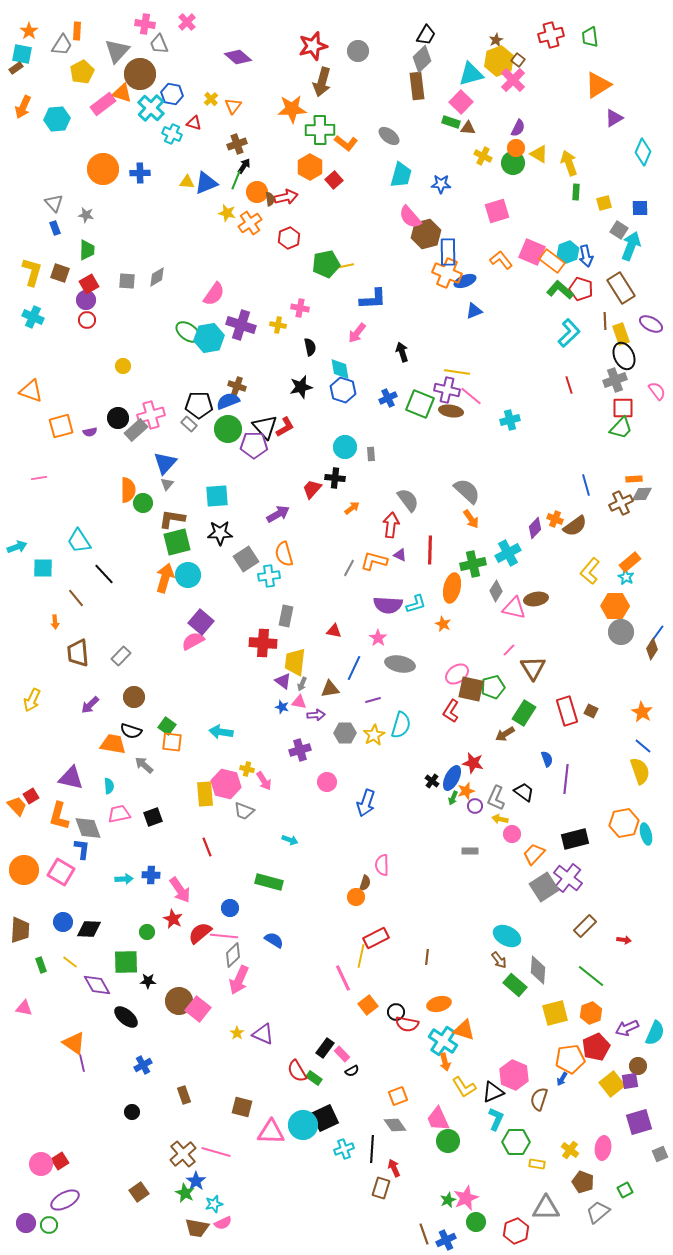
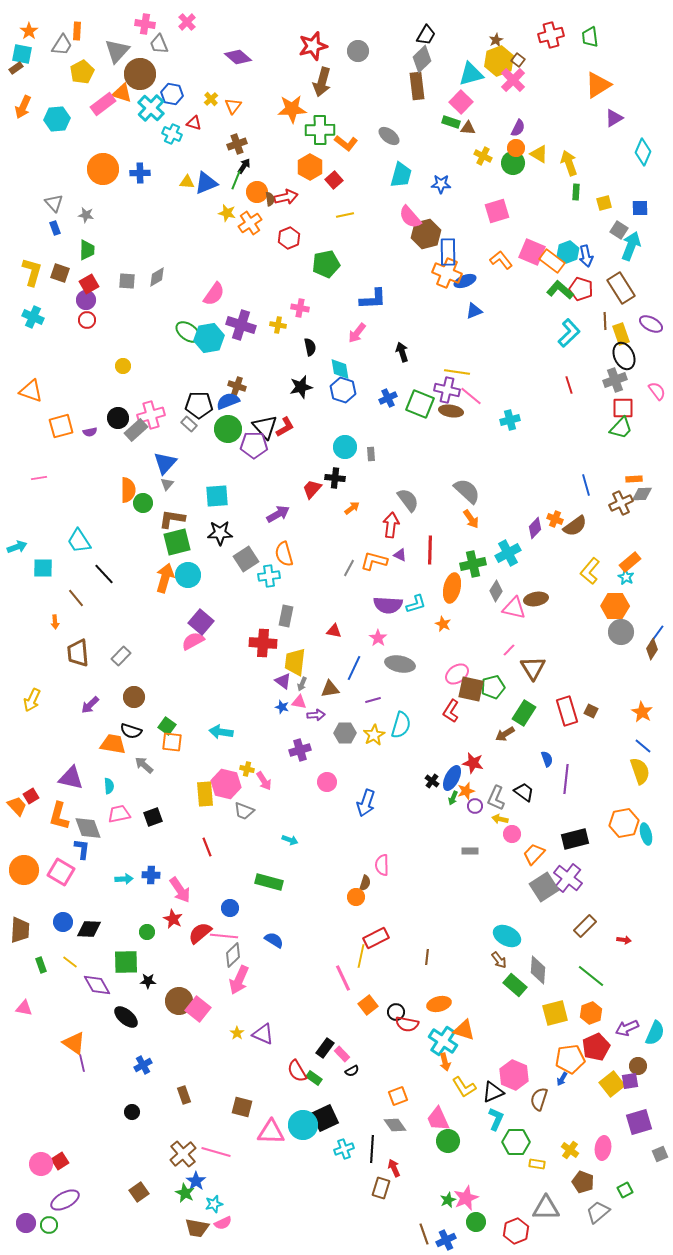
yellow line at (345, 266): moved 51 px up
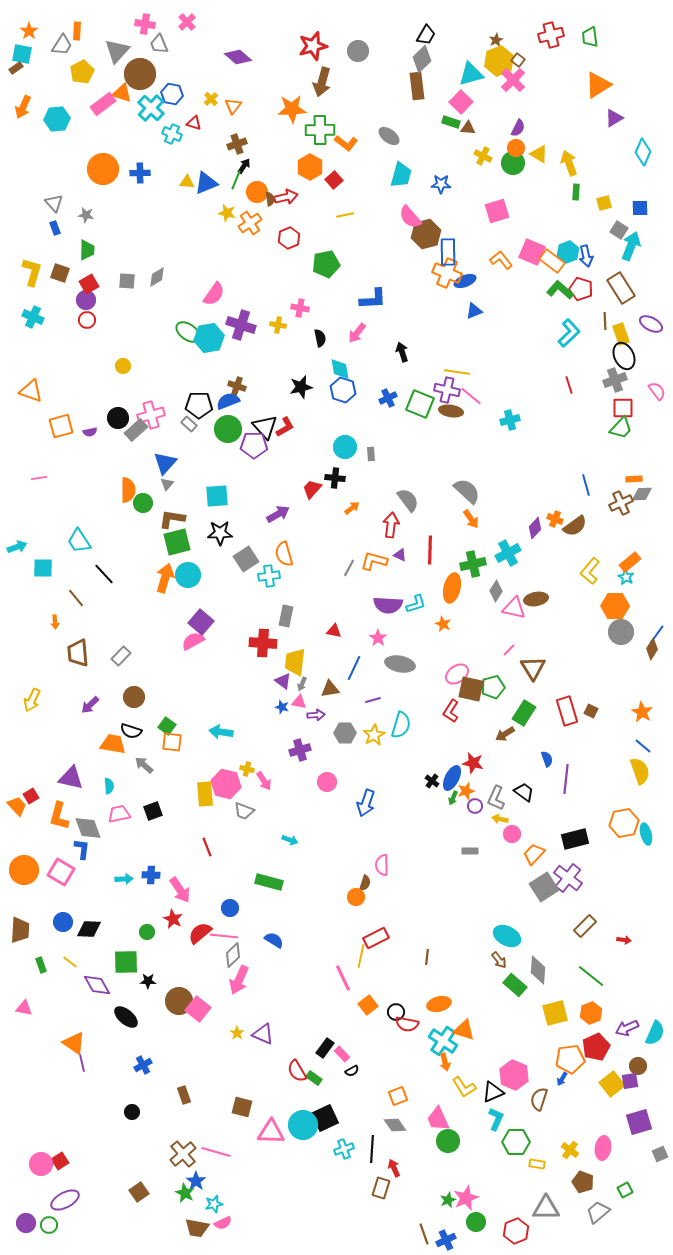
black semicircle at (310, 347): moved 10 px right, 9 px up
black square at (153, 817): moved 6 px up
